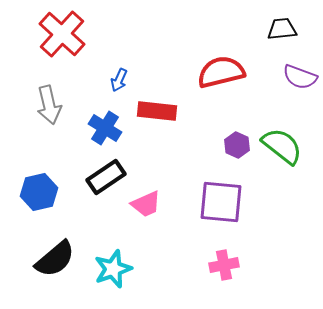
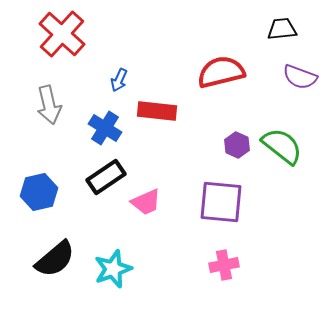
pink trapezoid: moved 2 px up
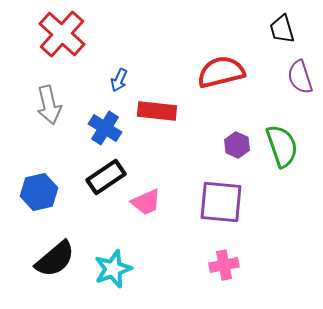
black trapezoid: rotated 100 degrees counterclockwise
purple semicircle: rotated 52 degrees clockwise
green semicircle: rotated 33 degrees clockwise
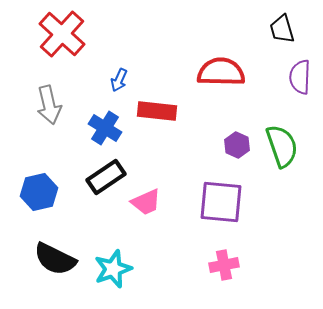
red semicircle: rotated 15 degrees clockwise
purple semicircle: rotated 20 degrees clockwise
black semicircle: rotated 66 degrees clockwise
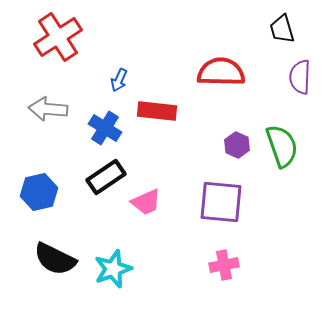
red cross: moved 4 px left, 3 px down; rotated 15 degrees clockwise
gray arrow: moved 1 px left, 4 px down; rotated 108 degrees clockwise
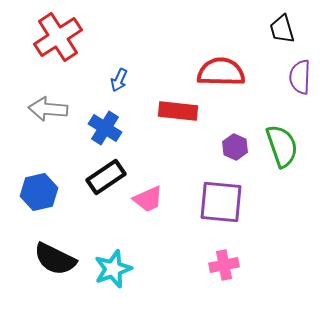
red rectangle: moved 21 px right
purple hexagon: moved 2 px left, 2 px down
pink trapezoid: moved 2 px right, 3 px up
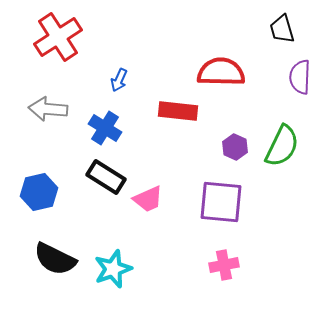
green semicircle: rotated 45 degrees clockwise
black rectangle: rotated 66 degrees clockwise
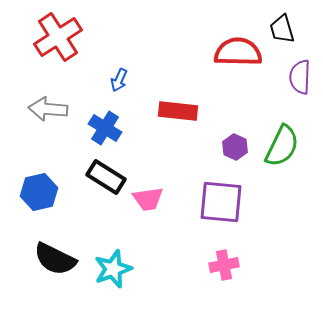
red semicircle: moved 17 px right, 20 px up
pink trapezoid: rotated 16 degrees clockwise
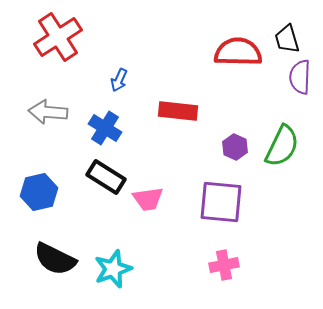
black trapezoid: moved 5 px right, 10 px down
gray arrow: moved 3 px down
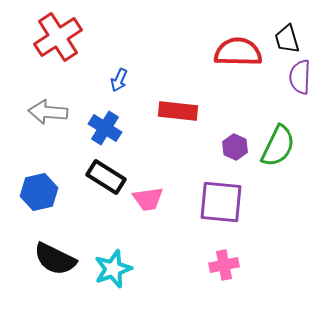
green semicircle: moved 4 px left
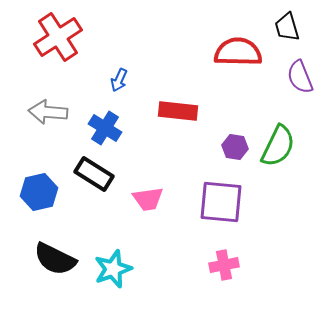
black trapezoid: moved 12 px up
purple semicircle: rotated 24 degrees counterclockwise
purple hexagon: rotated 15 degrees counterclockwise
black rectangle: moved 12 px left, 3 px up
